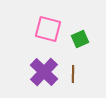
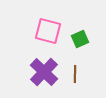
pink square: moved 2 px down
brown line: moved 2 px right
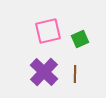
pink square: rotated 28 degrees counterclockwise
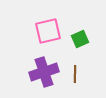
purple cross: rotated 28 degrees clockwise
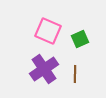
pink square: rotated 36 degrees clockwise
purple cross: moved 3 px up; rotated 16 degrees counterclockwise
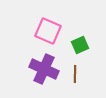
green square: moved 6 px down
purple cross: rotated 32 degrees counterclockwise
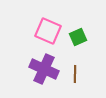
green square: moved 2 px left, 8 px up
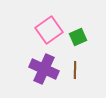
pink square: moved 1 px right, 1 px up; rotated 32 degrees clockwise
brown line: moved 4 px up
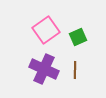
pink square: moved 3 px left
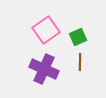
brown line: moved 5 px right, 8 px up
